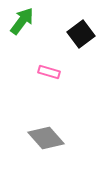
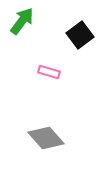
black square: moved 1 px left, 1 px down
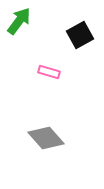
green arrow: moved 3 px left
black square: rotated 8 degrees clockwise
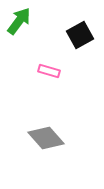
pink rectangle: moved 1 px up
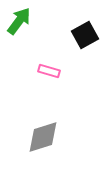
black square: moved 5 px right
gray diamond: moved 3 px left, 1 px up; rotated 66 degrees counterclockwise
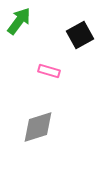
black square: moved 5 px left
gray diamond: moved 5 px left, 10 px up
